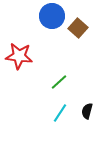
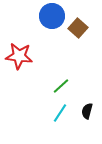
green line: moved 2 px right, 4 px down
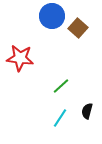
red star: moved 1 px right, 2 px down
cyan line: moved 5 px down
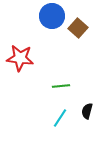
green line: rotated 36 degrees clockwise
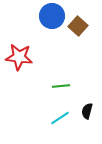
brown square: moved 2 px up
red star: moved 1 px left, 1 px up
cyan line: rotated 24 degrees clockwise
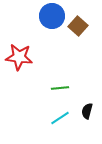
green line: moved 1 px left, 2 px down
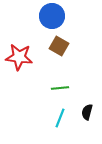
brown square: moved 19 px left, 20 px down; rotated 12 degrees counterclockwise
black semicircle: moved 1 px down
cyan line: rotated 36 degrees counterclockwise
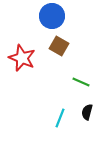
red star: moved 3 px right, 1 px down; rotated 16 degrees clockwise
green line: moved 21 px right, 6 px up; rotated 30 degrees clockwise
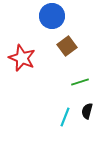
brown square: moved 8 px right; rotated 24 degrees clockwise
green line: moved 1 px left; rotated 42 degrees counterclockwise
black semicircle: moved 1 px up
cyan line: moved 5 px right, 1 px up
